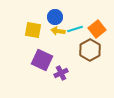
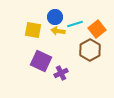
cyan line: moved 5 px up
purple square: moved 1 px left, 1 px down
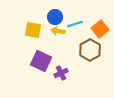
orange square: moved 3 px right
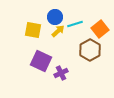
yellow arrow: rotated 128 degrees clockwise
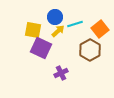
purple square: moved 13 px up
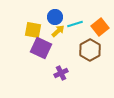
orange square: moved 2 px up
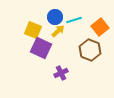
cyan line: moved 1 px left, 4 px up
yellow square: rotated 12 degrees clockwise
brown hexagon: rotated 10 degrees counterclockwise
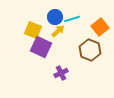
cyan line: moved 2 px left, 1 px up
purple square: moved 1 px up
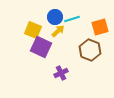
orange square: rotated 24 degrees clockwise
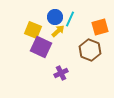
cyan line: moved 2 px left; rotated 49 degrees counterclockwise
